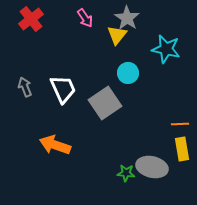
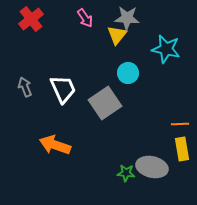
gray star: rotated 30 degrees counterclockwise
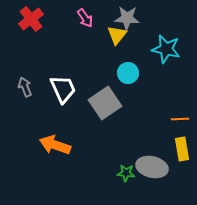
orange line: moved 5 px up
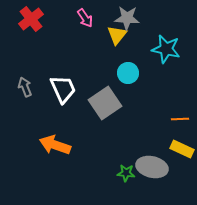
yellow rectangle: rotated 55 degrees counterclockwise
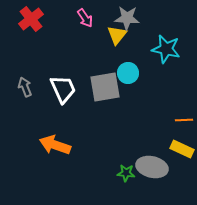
gray square: moved 16 px up; rotated 24 degrees clockwise
orange line: moved 4 px right, 1 px down
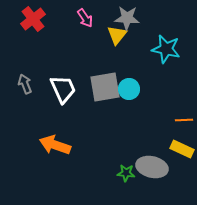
red cross: moved 2 px right
cyan circle: moved 1 px right, 16 px down
gray arrow: moved 3 px up
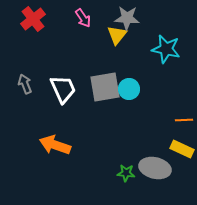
pink arrow: moved 2 px left
gray ellipse: moved 3 px right, 1 px down
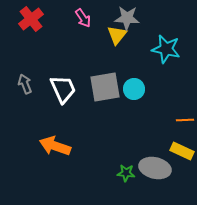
red cross: moved 2 px left
cyan circle: moved 5 px right
orange line: moved 1 px right
orange arrow: moved 1 px down
yellow rectangle: moved 2 px down
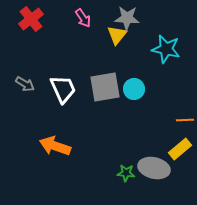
gray arrow: rotated 144 degrees clockwise
yellow rectangle: moved 2 px left, 2 px up; rotated 65 degrees counterclockwise
gray ellipse: moved 1 px left
